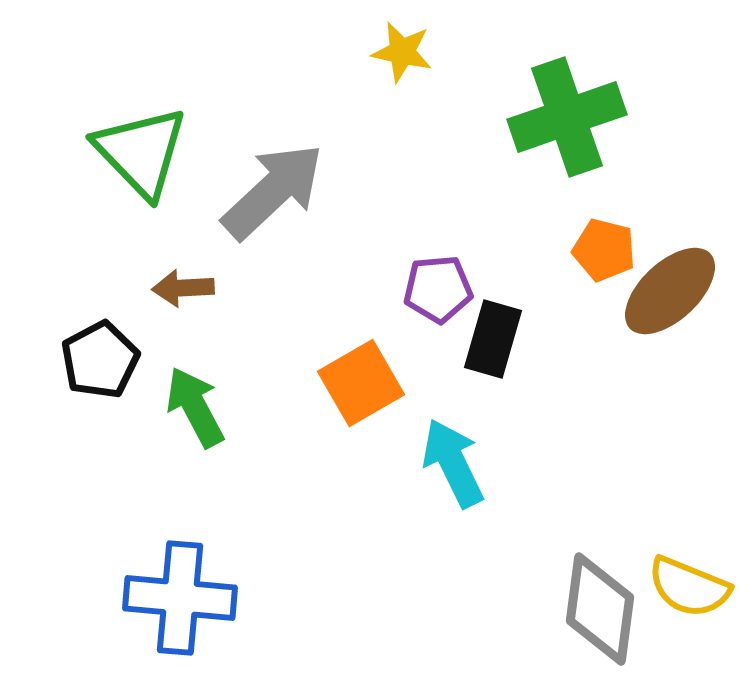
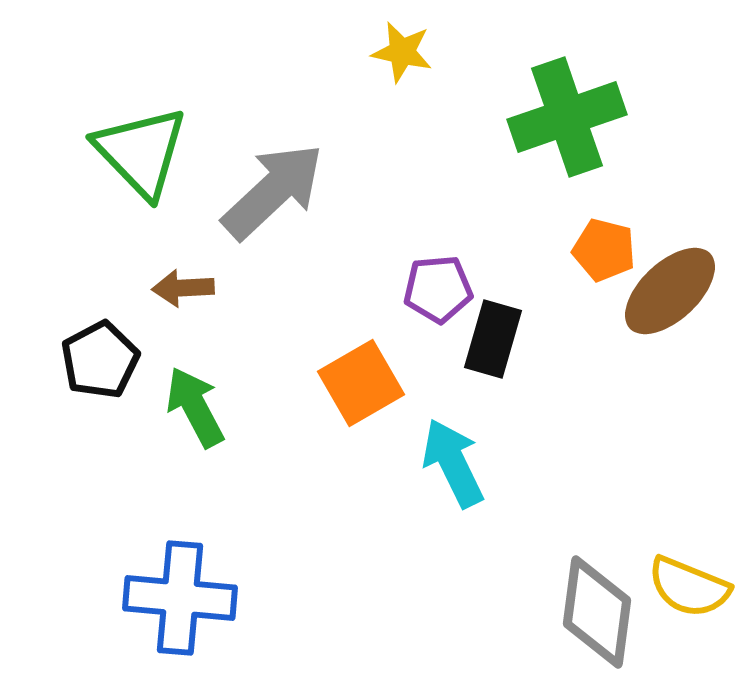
gray diamond: moved 3 px left, 3 px down
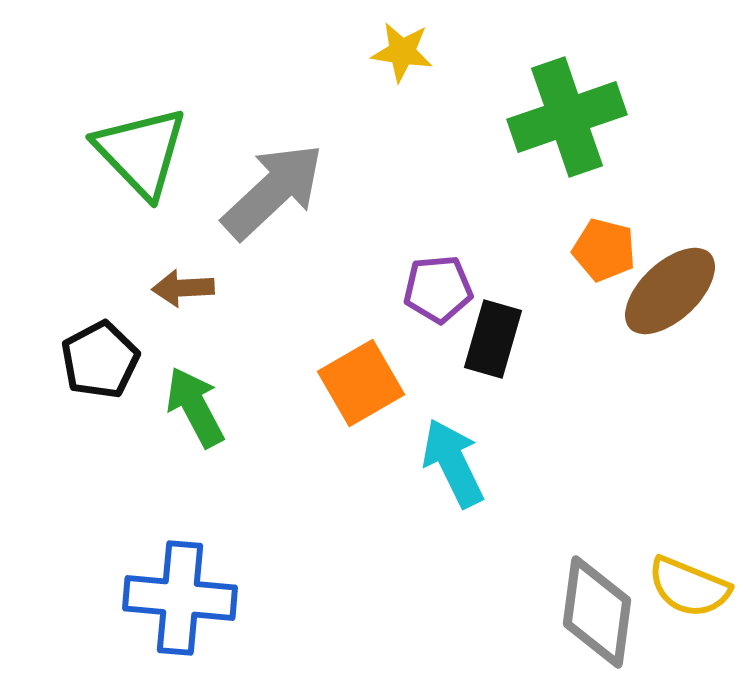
yellow star: rotated 4 degrees counterclockwise
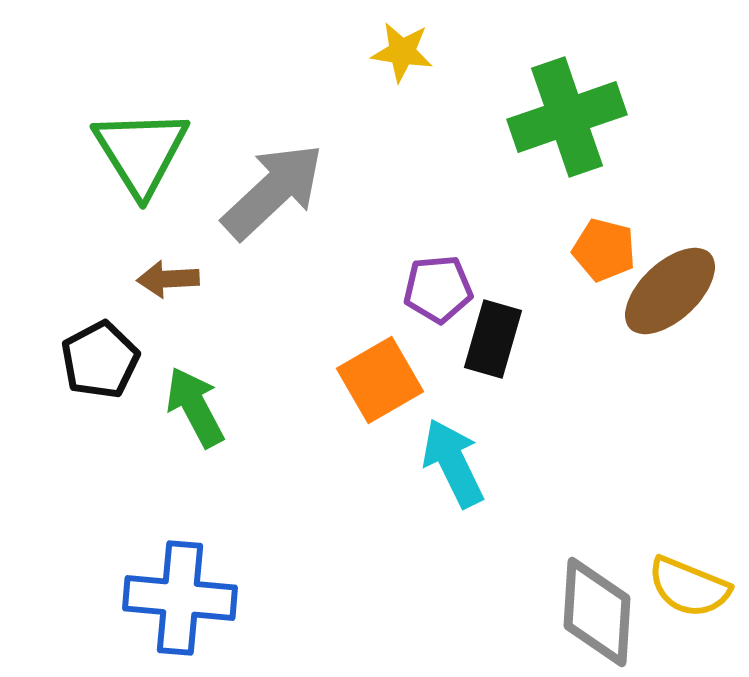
green triangle: rotated 12 degrees clockwise
brown arrow: moved 15 px left, 9 px up
orange square: moved 19 px right, 3 px up
gray diamond: rotated 4 degrees counterclockwise
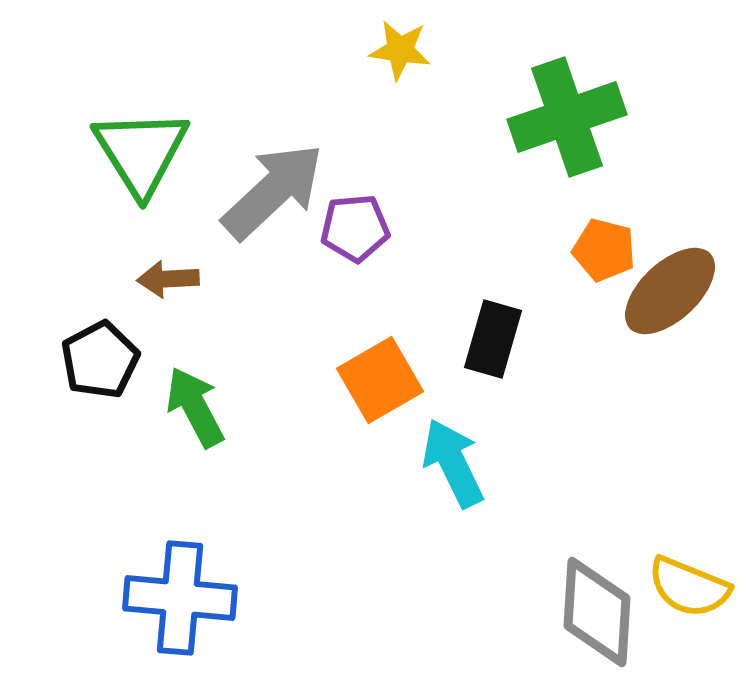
yellow star: moved 2 px left, 2 px up
purple pentagon: moved 83 px left, 61 px up
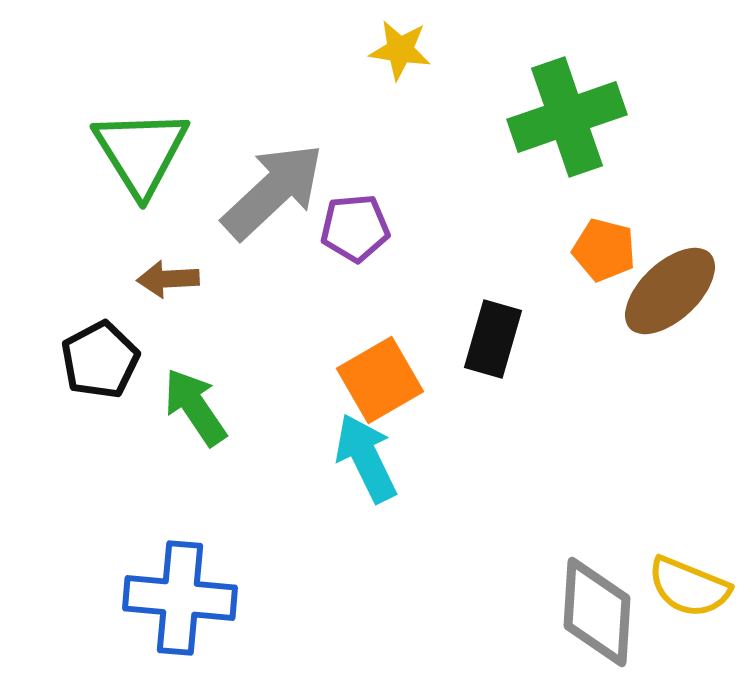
green arrow: rotated 6 degrees counterclockwise
cyan arrow: moved 87 px left, 5 px up
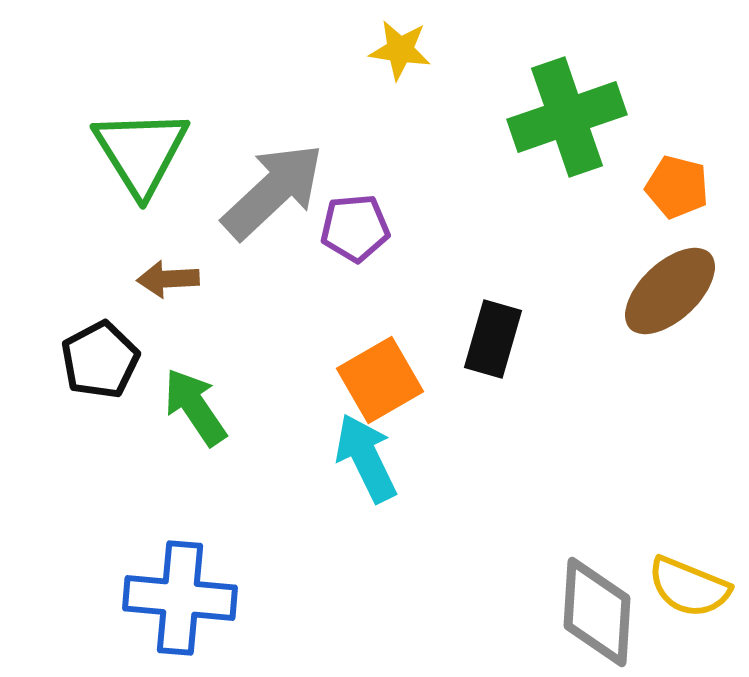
orange pentagon: moved 73 px right, 63 px up
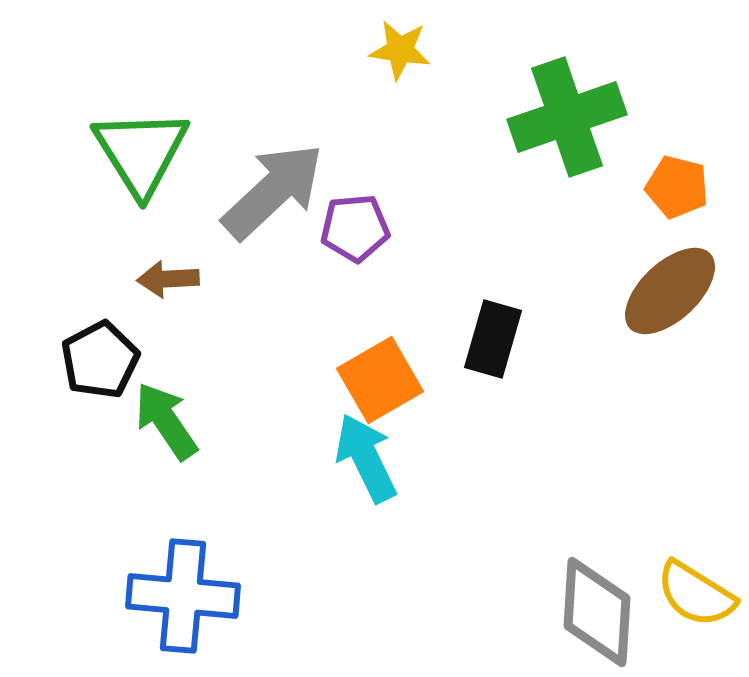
green arrow: moved 29 px left, 14 px down
yellow semicircle: moved 7 px right, 7 px down; rotated 10 degrees clockwise
blue cross: moved 3 px right, 2 px up
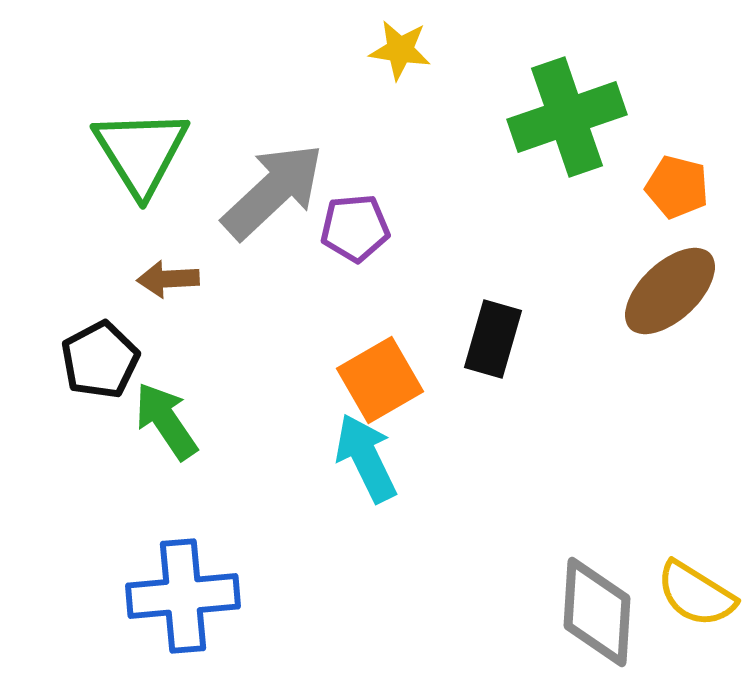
blue cross: rotated 10 degrees counterclockwise
